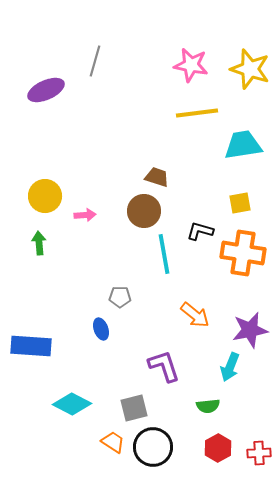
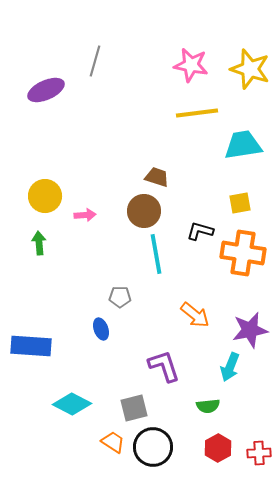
cyan line: moved 8 px left
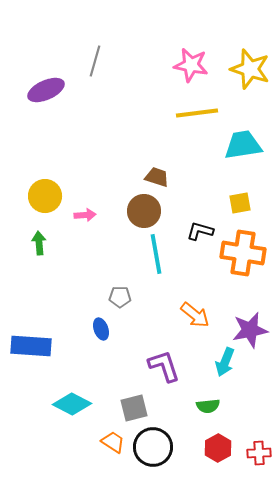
cyan arrow: moved 5 px left, 5 px up
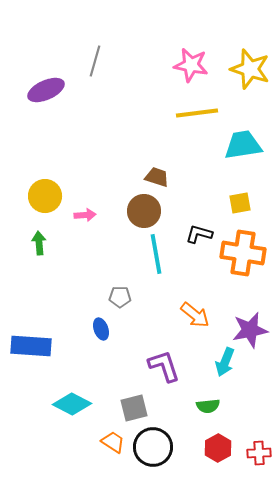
black L-shape: moved 1 px left, 3 px down
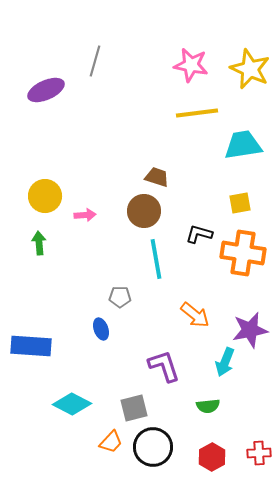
yellow star: rotated 6 degrees clockwise
cyan line: moved 5 px down
orange trapezoid: moved 2 px left; rotated 100 degrees clockwise
red hexagon: moved 6 px left, 9 px down
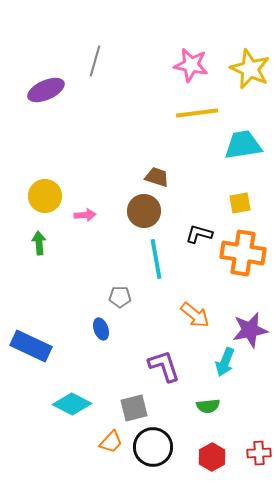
blue rectangle: rotated 21 degrees clockwise
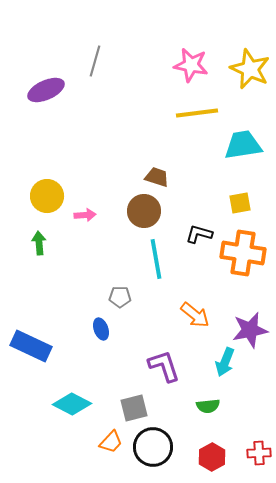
yellow circle: moved 2 px right
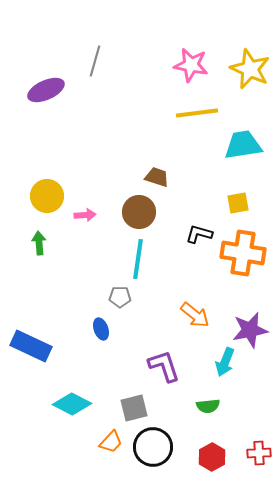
yellow square: moved 2 px left
brown circle: moved 5 px left, 1 px down
cyan line: moved 18 px left; rotated 18 degrees clockwise
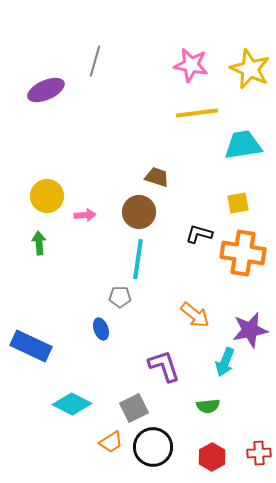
gray square: rotated 12 degrees counterclockwise
orange trapezoid: rotated 15 degrees clockwise
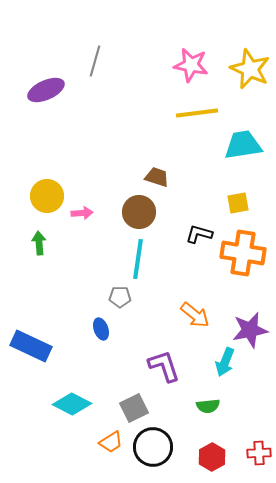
pink arrow: moved 3 px left, 2 px up
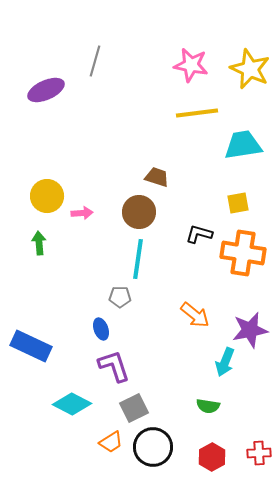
purple L-shape: moved 50 px left
green semicircle: rotated 15 degrees clockwise
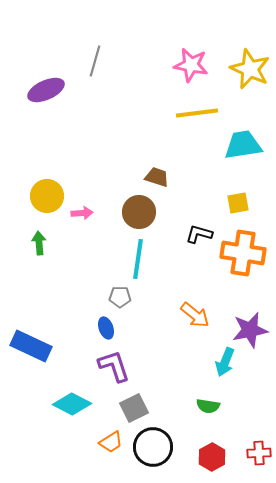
blue ellipse: moved 5 px right, 1 px up
